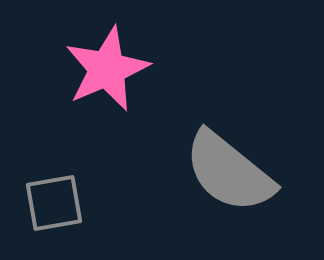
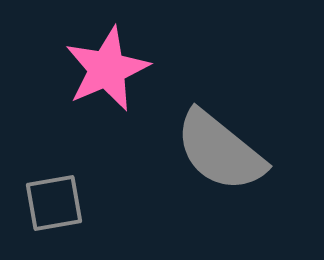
gray semicircle: moved 9 px left, 21 px up
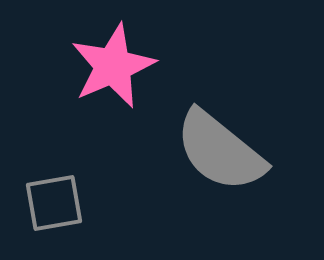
pink star: moved 6 px right, 3 px up
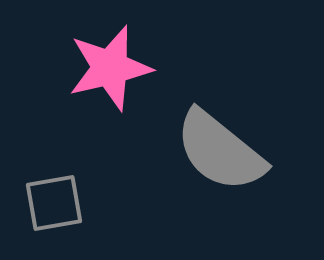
pink star: moved 3 px left, 2 px down; rotated 10 degrees clockwise
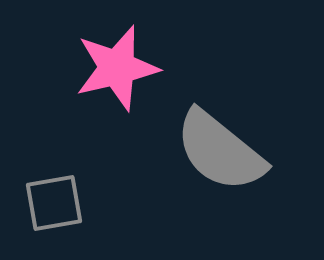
pink star: moved 7 px right
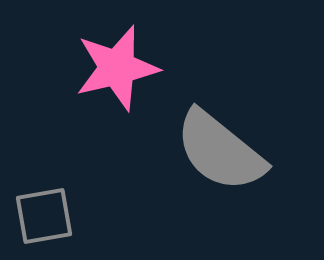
gray square: moved 10 px left, 13 px down
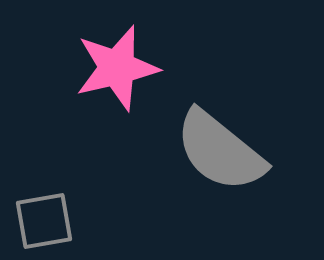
gray square: moved 5 px down
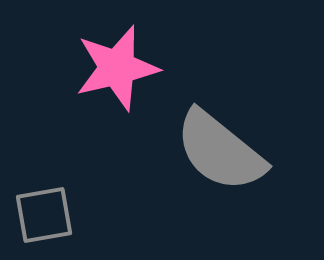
gray square: moved 6 px up
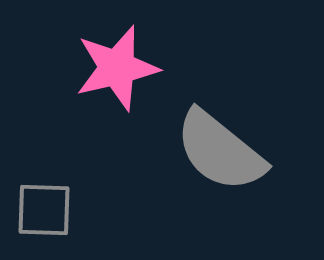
gray square: moved 5 px up; rotated 12 degrees clockwise
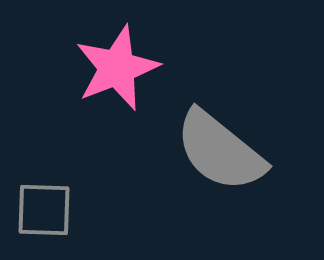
pink star: rotated 8 degrees counterclockwise
